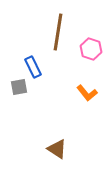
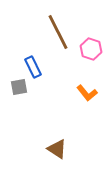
brown line: rotated 36 degrees counterclockwise
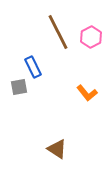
pink hexagon: moved 12 px up; rotated 15 degrees clockwise
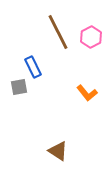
brown triangle: moved 1 px right, 2 px down
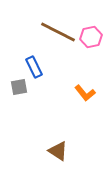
brown line: rotated 36 degrees counterclockwise
pink hexagon: rotated 15 degrees clockwise
blue rectangle: moved 1 px right
orange L-shape: moved 2 px left
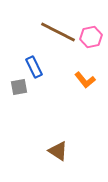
orange L-shape: moved 13 px up
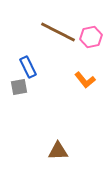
blue rectangle: moved 6 px left
brown triangle: rotated 35 degrees counterclockwise
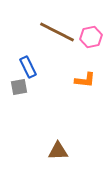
brown line: moved 1 px left
orange L-shape: rotated 45 degrees counterclockwise
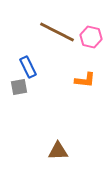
pink hexagon: rotated 25 degrees clockwise
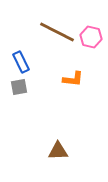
blue rectangle: moved 7 px left, 5 px up
orange L-shape: moved 12 px left, 1 px up
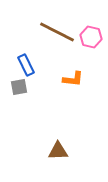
blue rectangle: moved 5 px right, 3 px down
